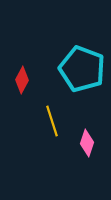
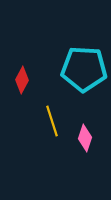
cyan pentagon: moved 2 px right; rotated 18 degrees counterclockwise
pink diamond: moved 2 px left, 5 px up
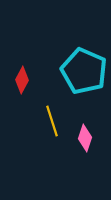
cyan pentagon: moved 2 px down; rotated 21 degrees clockwise
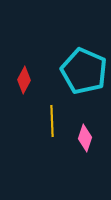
red diamond: moved 2 px right
yellow line: rotated 16 degrees clockwise
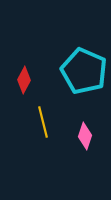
yellow line: moved 9 px left, 1 px down; rotated 12 degrees counterclockwise
pink diamond: moved 2 px up
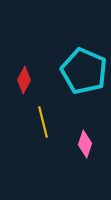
pink diamond: moved 8 px down
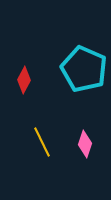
cyan pentagon: moved 2 px up
yellow line: moved 1 px left, 20 px down; rotated 12 degrees counterclockwise
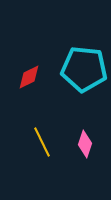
cyan pentagon: rotated 18 degrees counterclockwise
red diamond: moved 5 px right, 3 px up; rotated 36 degrees clockwise
